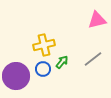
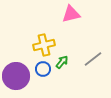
pink triangle: moved 26 px left, 6 px up
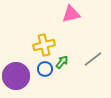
blue circle: moved 2 px right
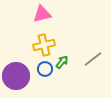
pink triangle: moved 29 px left
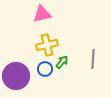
yellow cross: moved 3 px right
gray line: rotated 48 degrees counterclockwise
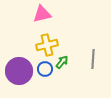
purple circle: moved 3 px right, 5 px up
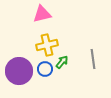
gray line: rotated 12 degrees counterclockwise
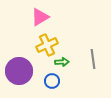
pink triangle: moved 2 px left, 3 px down; rotated 18 degrees counterclockwise
yellow cross: rotated 10 degrees counterclockwise
green arrow: rotated 48 degrees clockwise
blue circle: moved 7 px right, 12 px down
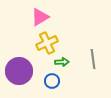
yellow cross: moved 2 px up
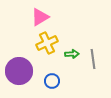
green arrow: moved 10 px right, 8 px up
